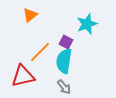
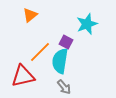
cyan semicircle: moved 4 px left
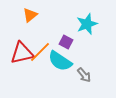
cyan semicircle: rotated 65 degrees counterclockwise
red triangle: moved 1 px left, 23 px up
gray arrow: moved 20 px right, 12 px up
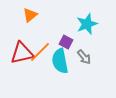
cyan semicircle: rotated 45 degrees clockwise
gray arrow: moved 18 px up
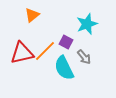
orange triangle: moved 2 px right
orange line: moved 5 px right, 1 px up
cyan semicircle: moved 4 px right, 7 px down; rotated 15 degrees counterclockwise
